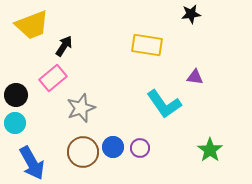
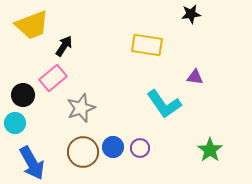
black circle: moved 7 px right
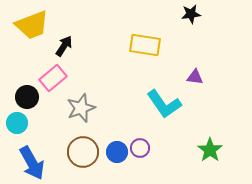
yellow rectangle: moved 2 px left
black circle: moved 4 px right, 2 px down
cyan circle: moved 2 px right
blue circle: moved 4 px right, 5 px down
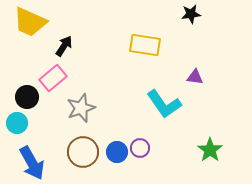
yellow trapezoid: moved 2 px left, 3 px up; rotated 45 degrees clockwise
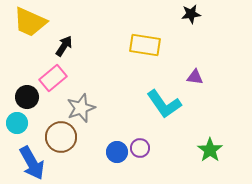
brown circle: moved 22 px left, 15 px up
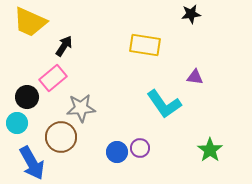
gray star: rotated 16 degrees clockwise
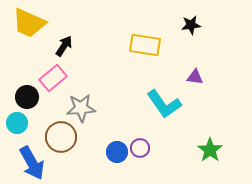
black star: moved 11 px down
yellow trapezoid: moved 1 px left, 1 px down
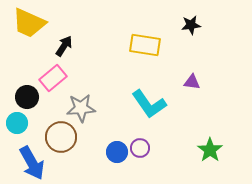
purple triangle: moved 3 px left, 5 px down
cyan L-shape: moved 15 px left
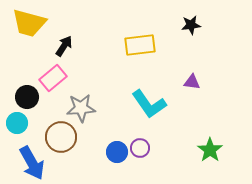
yellow trapezoid: rotated 9 degrees counterclockwise
yellow rectangle: moved 5 px left; rotated 16 degrees counterclockwise
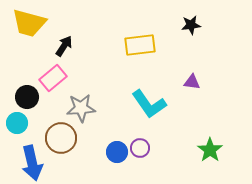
brown circle: moved 1 px down
blue arrow: rotated 16 degrees clockwise
